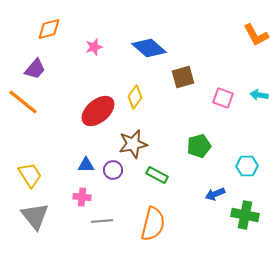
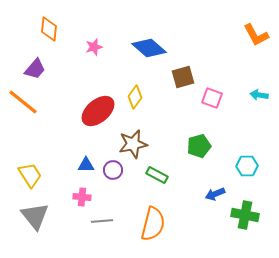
orange diamond: rotated 70 degrees counterclockwise
pink square: moved 11 px left
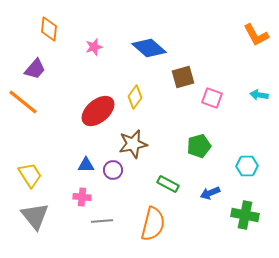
green rectangle: moved 11 px right, 9 px down
blue arrow: moved 5 px left, 1 px up
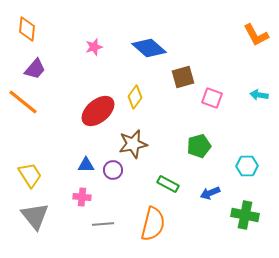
orange diamond: moved 22 px left
gray line: moved 1 px right, 3 px down
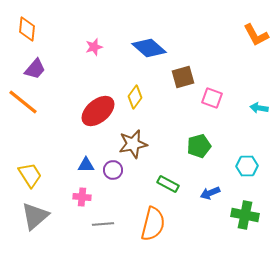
cyan arrow: moved 13 px down
gray triangle: rotated 28 degrees clockwise
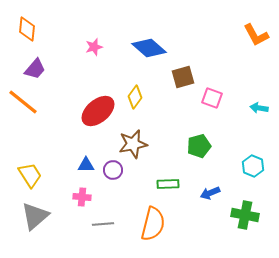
cyan hexagon: moved 6 px right; rotated 25 degrees clockwise
green rectangle: rotated 30 degrees counterclockwise
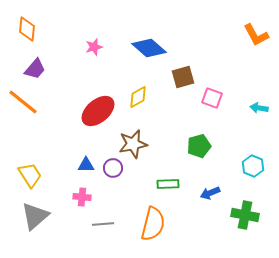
yellow diamond: moved 3 px right; rotated 25 degrees clockwise
purple circle: moved 2 px up
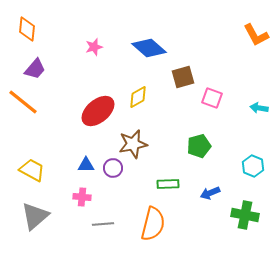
yellow trapezoid: moved 2 px right, 5 px up; rotated 28 degrees counterclockwise
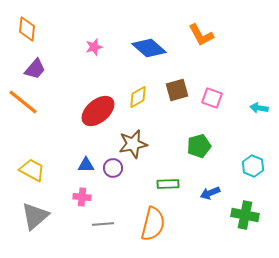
orange L-shape: moved 55 px left
brown square: moved 6 px left, 13 px down
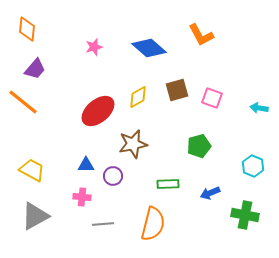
purple circle: moved 8 px down
gray triangle: rotated 12 degrees clockwise
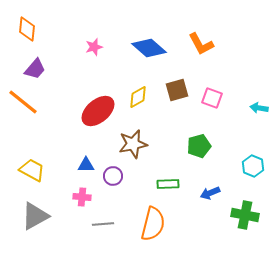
orange L-shape: moved 9 px down
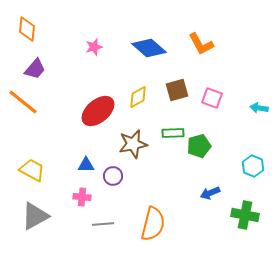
green rectangle: moved 5 px right, 51 px up
